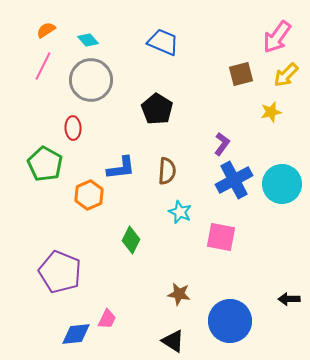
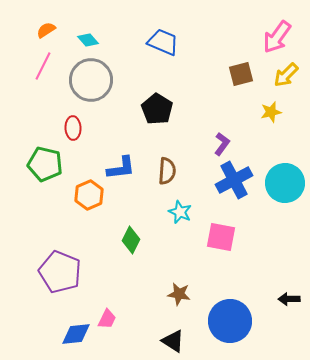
green pentagon: rotated 16 degrees counterclockwise
cyan circle: moved 3 px right, 1 px up
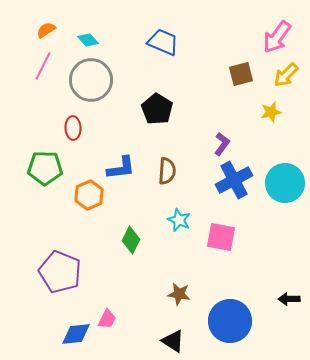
green pentagon: moved 4 px down; rotated 12 degrees counterclockwise
cyan star: moved 1 px left, 8 px down
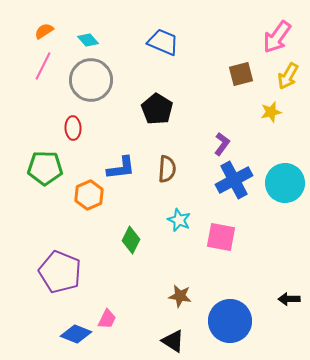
orange semicircle: moved 2 px left, 1 px down
yellow arrow: moved 2 px right, 1 px down; rotated 16 degrees counterclockwise
brown semicircle: moved 2 px up
brown star: moved 1 px right, 2 px down
blue diamond: rotated 28 degrees clockwise
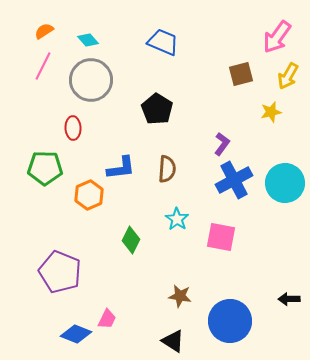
cyan star: moved 2 px left, 1 px up; rotated 10 degrees clockwise
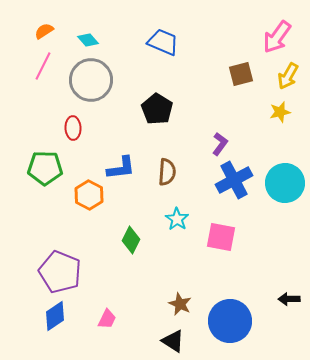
yellow star: moved 9 px right
purple L-shape: moved 2 px left
brown semicircle: moved 3 px down
orange hexagon: rotated 8 degrees counterclockwise
brown star: moved 8 px down; rotated 15 degrees clockwise
blue diamond: moved 21 px left, 18 px up; rotated 56 degrees counterclockwise
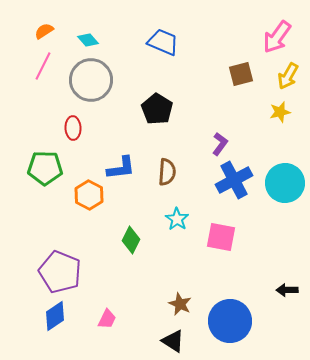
black arrow: moved 2 px left, 9 px up
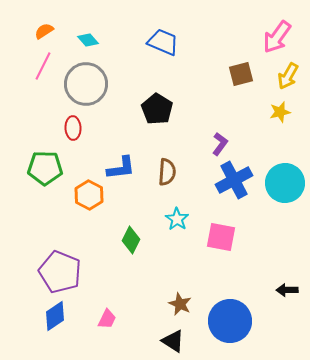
gray circle: moved 5 px left, 4 px down
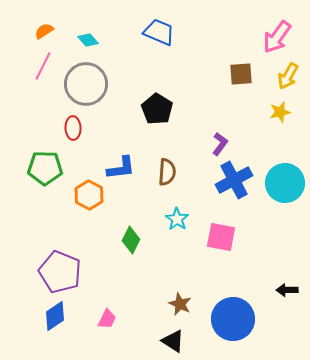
blue trapezoid: moved 4 px left, 10 px up
brown square: rotated 10 degrees clockwise
blue circle: moved 3 px right, 2 px up
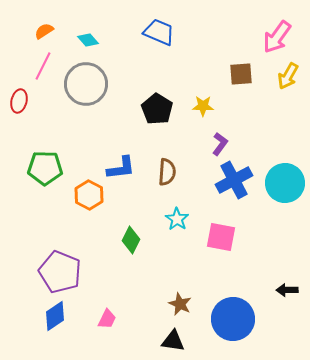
yellow star: moved 77 px left, 6 px up; rotated 15 degrees clockwise
red ellipse: moved 54 px left, 27 px up; rotated 15 degrees clockwise
black triangle: rotated 25 degrees counterclockwise
